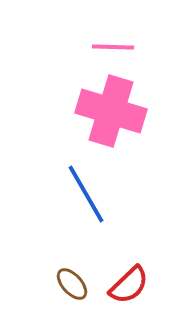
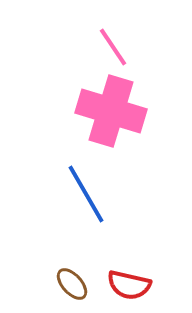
pink line: rotated 54 degrees clockwise
red semicircle: rotated 57 degrees clockwise
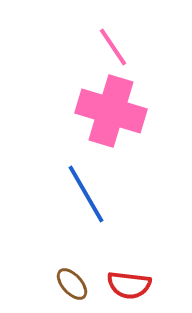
red semicircle: rotated 6 degrees counterclockwise
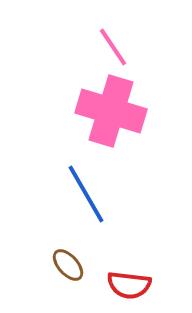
brown ellipse: moved 4 px left, 19 px up
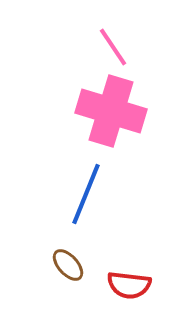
blue line: rotated 52 degrees clockwise
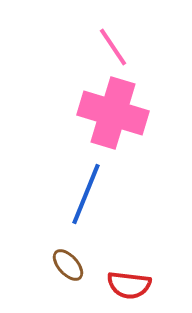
pink cross: moved 2 px right, 2 px down
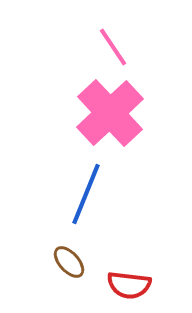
pink cross: moved 3 px left; rotated 30 degrees clockwise
brown ellipse: moved 1 px right, 3 px up
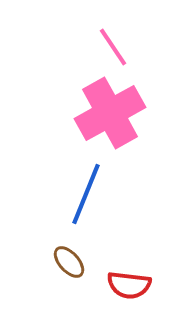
pink cross: rotated 14 degrees clockwise
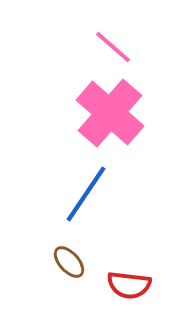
pink line: rotated 15 degrees counterclockwise
pink cross: rotated 20 degrees counterclockwise
blue line: rotated 12 degrees clockwise
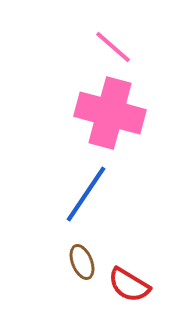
pink cross: rotated 26 degrees counterclockwise
brown ellipse: moved 13 px right; rotated 20 degrees clockwise
red semicircle: rotated 24 degrees clockwise
